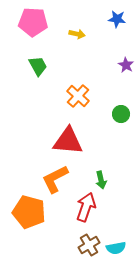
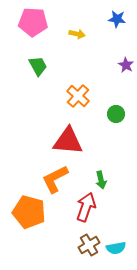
green circle: moved 5 px left
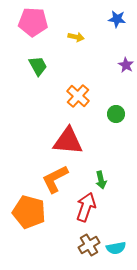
yellow arrow: moved 1 px left, 3 px down
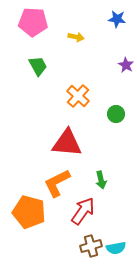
red triangle: moved 1 px left, 2 px down
orange L-shape: moved 2 px right, 4 px down
red arrow: moved 3 px left, 4 px down; rotated 16 degrees clockwise
brown cross: moved 2 px right, 1 px down; rotated 15 degrees clockwise
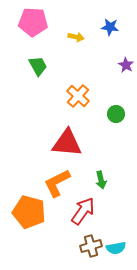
blue star: moved 7 px left, 8 px down
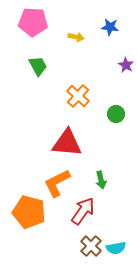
brown cross: rotated 30 degrees counterclockwise
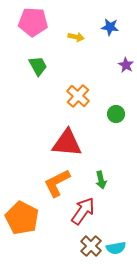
orange pentagon: moved 7 px left, 6 px down; rotated 12 degrees clockwise
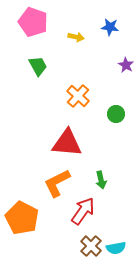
pink pentagon: rotated 16 degrees clockwise
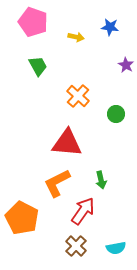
brown cross: moved 15 px left
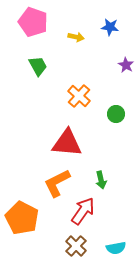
orange cross: moved 1 px right
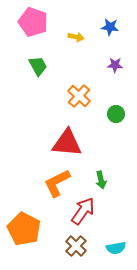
purple star: moved 11 px left; rotated 28 degrees counterclockwise
orange pentagon: moved 2 px right, 11 px down
